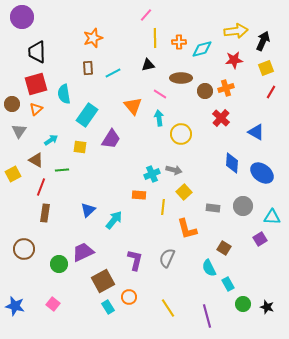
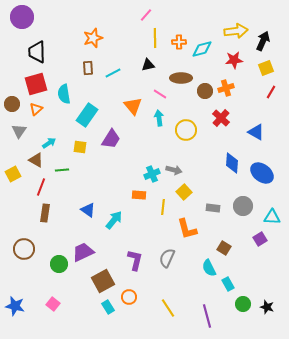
yellow circle at (181, 134): moved 5 px right, 4 px up
cyan arrow at (51, 140): moved 2 px left, 3 px down
blue triangle at (88, 210): rotated 42 degrees counterclockwise
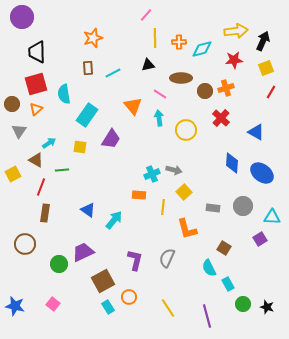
brown circle at (24, 249): moved 1 px right, 5 px up
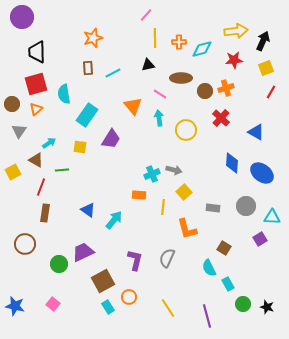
yellow square at (13, 174): moved 2 px up
gray circle at (243, 206): moved 3 px right
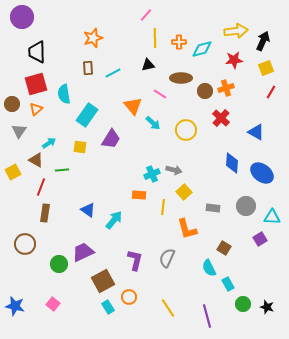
cyan arrow at (159, 118): moved 6 px left, 5 px down; rotated 140 degrees clockwise
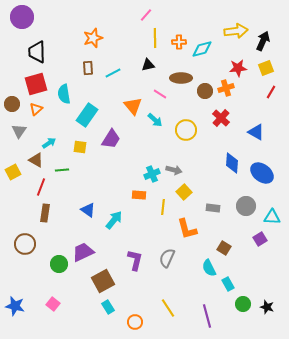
red star at (234, 60): moved 4 px right, 8 px down
cyan arrow at (153, 123): moved 2 px right, 3 px up
orange circle at (129, 297): moved 6 px right, 25 px down
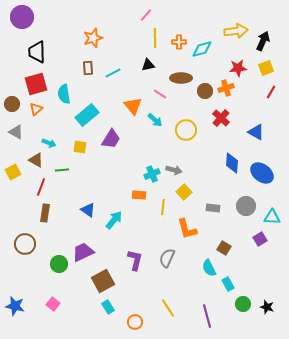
cyan rectangle at (87, 115): rotated 15 degrees clockwise
gray triangle at (19, 131): moved 3 px left, 1 px down; rotated 35 degrees counterclockwise
cyan arrow at (49, 143): rotated 56 degrees clockwise
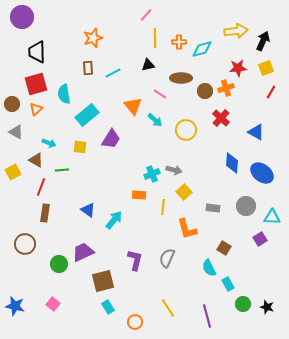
brown square at (103, 281): rotated 15 degrees clockwise
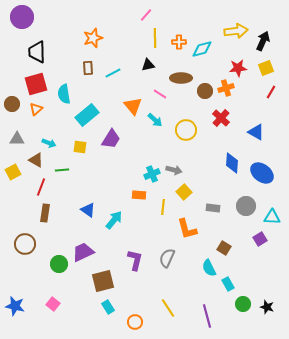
gray triangle at (16, 132): moved 1 px right, 7 px down; rotated 28 degrees counterclockwise
